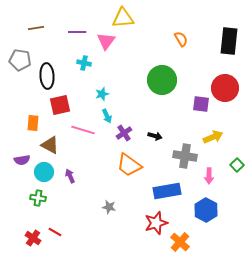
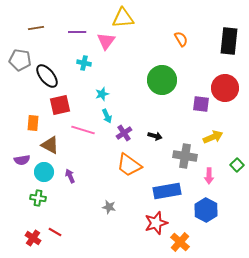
black ellipse: rotated 35 degrees counterclockwise
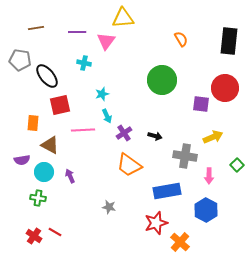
pink line: rotated 20 degrees counterclockwise
red cross: moved 1 px right, 2 px up
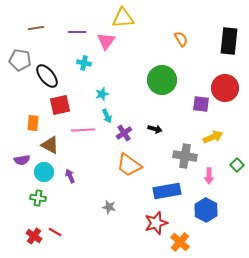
black arrow: moved 7 px up
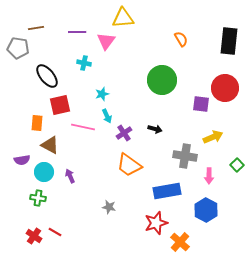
gray pentagon: moved 2 px left, 12 px up
orange rectangle: moved 4 px right
pink line: moved 3 px up; rotated 15 degrees clockwise
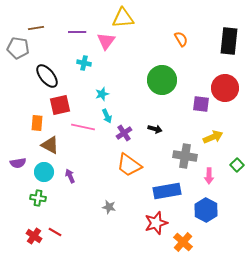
purple semicircle: moved 4 px left, 3 px down
orange cross: moved 3 px right
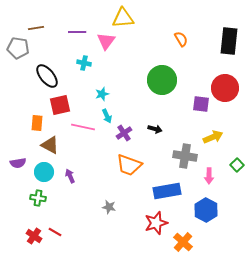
orange trapezoid: rotated 16 degrees counterclockwise
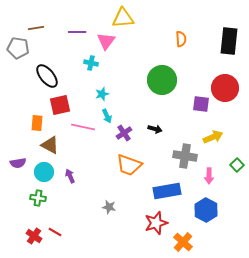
orange semicircle: rotated 28 degrees clockwise
cyan cross: moved 7 px right
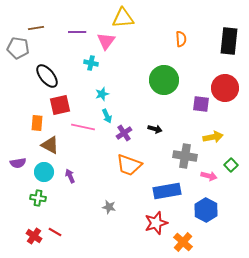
green circle: moved 2 px right
yellow arrow: rotated 12 degrees clockwise
green square: moved 6 px left
pink arrow: rotated 77 degrees counterclockwise
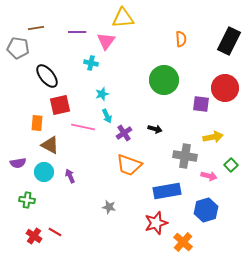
black rectangle: rotated 20 degrees clockwise
green cross: moved 11 px left, 2 px down
blue hexagon: rotated 15 degrees clockwise
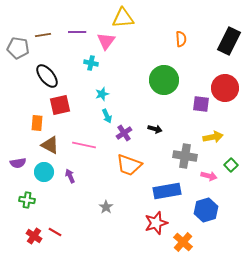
brown line: moved 7 px right, 7 px down
pink line: moved 1 px right, 18 px down
gray star: moved 3 px left; rotated 24 degrees clockwise
